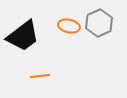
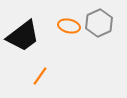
orange line: rotated 48 degrees counterclockwise
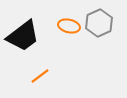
orange line: rotated 18 degrees clockwise
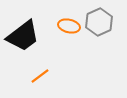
gray hexagon: moved 1 px up
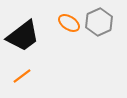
orange ellipse: moved 3 px up; rotated 20 degrees clockwise
orange line: moved 18 px left
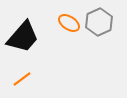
black trapezoid: moved 1 px down; rotated 12 degrees counterclockwise
orange line: moved 3 px down
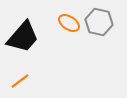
gray hexagon: rotated 24 degrees counterclockwise
orange line: moved 2 px left, 2 px down
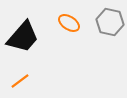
gray hexagon: moved 11 px right
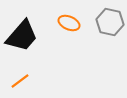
orange ellipse: rotated 10 degrees counterclockwise
black trapezoid: moved 1 px left, 1 px up
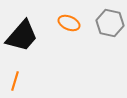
gray hexagon: moved 1 px down
orange line: moved 5 px left; rotated 36 degrees counterclockwise
